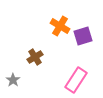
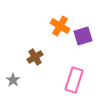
pink rectangle: moved 2 px left; rotated 15 degrees counterclockwise
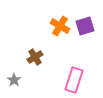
purple square: moved 2 px right, 10 px up
gray star: moved 1 px right
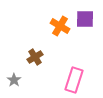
purple square: moved 7 px up; rotated 18 degrees clockwise
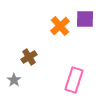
orange cross: rotated 18 degrees clockwise
brown cross: moved 6 px left
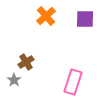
orange cross: moved 14 px left, 10 px up
brown cross: moved 3 px left, 5 px down
pink rectangle: moved 1 px left, 2 px down
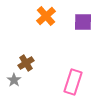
purple square: moved 2 px left, 3 px down
brown cross: moved 1 px down
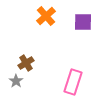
gray star: moved 2 px right, 1 px down
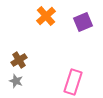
purple square: rotated 24 degrees counterclockwise
brown cross: moved 7 px left, 3 px up
gray star: rotated 16 degrees counterclockwise
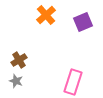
orange cross: moved 1 px up
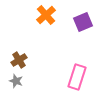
pink rectangle: moved 4 px right, 5 px up
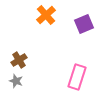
purple square: moved 1 px right, 2 px down
